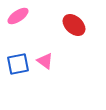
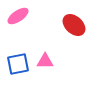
pink triangle: rotated 36 degrees counterclockwise
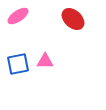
red ellipse: moved 1 px left, 6 px up
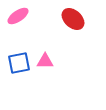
blue square: moved 1 px right, 1 px up
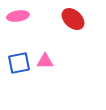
pink ellipse: rotated 25 degrees clockwise
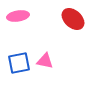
pink triangle: rotated 12 degrees clockwise
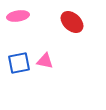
red ellipse: moved 1 px left, 3 px down
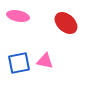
pink ellipse: rotated 20 degrees clockwise
red ellipse: moved 6 px left, 1 px down
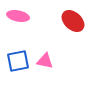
red ellipse: moved 7 px right, 2 px up
blue square: moved 1 px left, 2 px up
